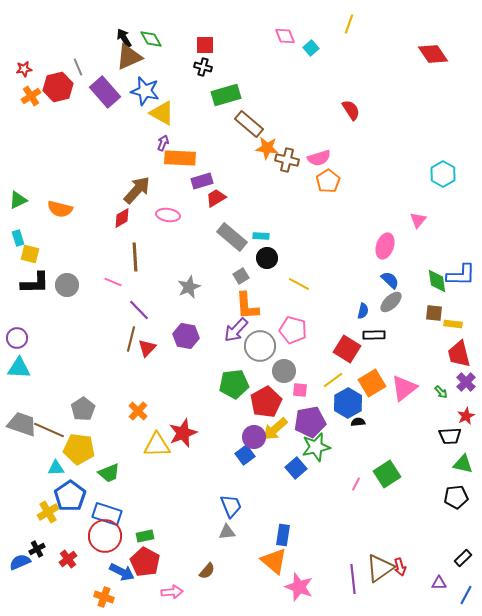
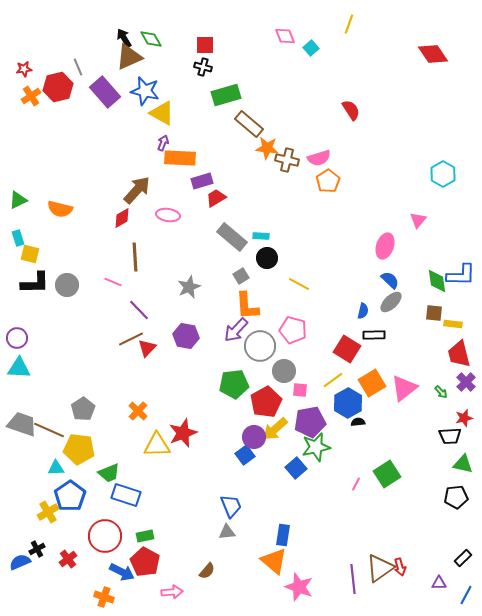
brown line at (131, 339): rotated 50 degrees clockwise
red star at (466, 416): moved 2 px left, 2 px down; rotated 12 degrees clockwise
blue rectangle at (107, 514): moved 19 px right, 19 px up
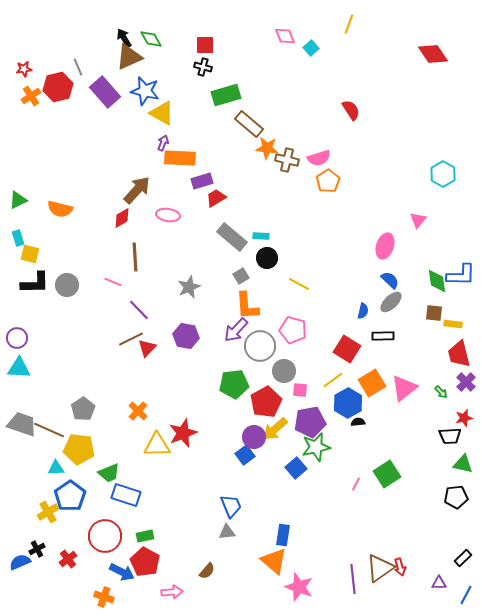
black rectangle at (374, 335): moved 9 px right, 1 px down
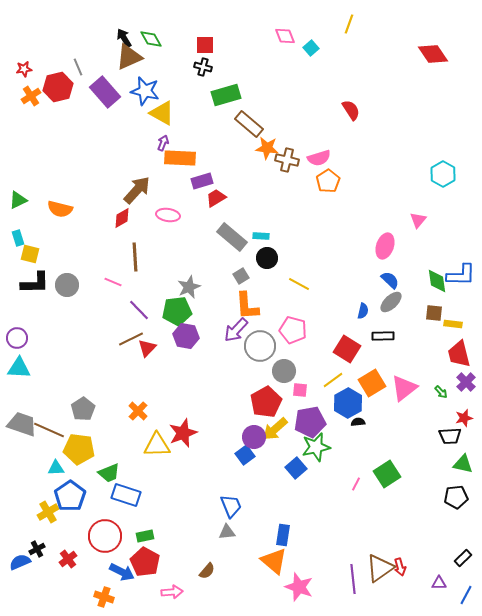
green pentagon at (234, 384): moved 57 px left, 73 px up
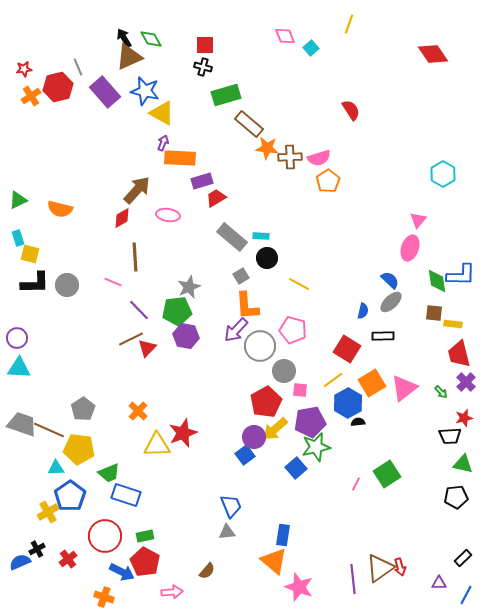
brown cross at (287, 160): moved 3 px right, 3 px up; rotated 15 degrees counterclockwise
pink ellipse at (385, 246): moved 25 px right, 2 px down
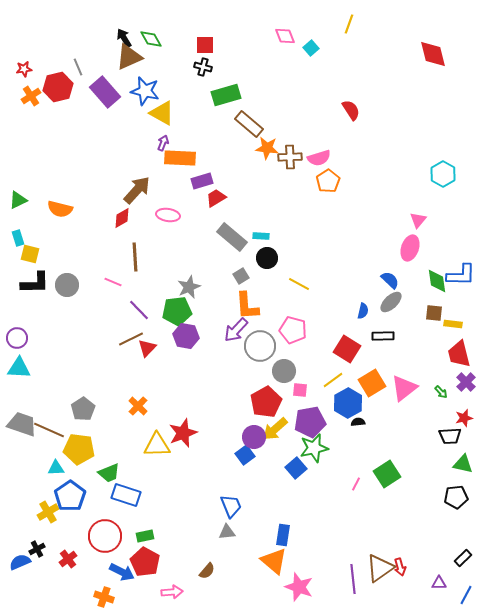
red diamond at (433, 54): rotated 20 degrees clockwise
orange cross at (138, 411): moved 5 px up
green star at (316, 447): moved 2 px left, 1 px down
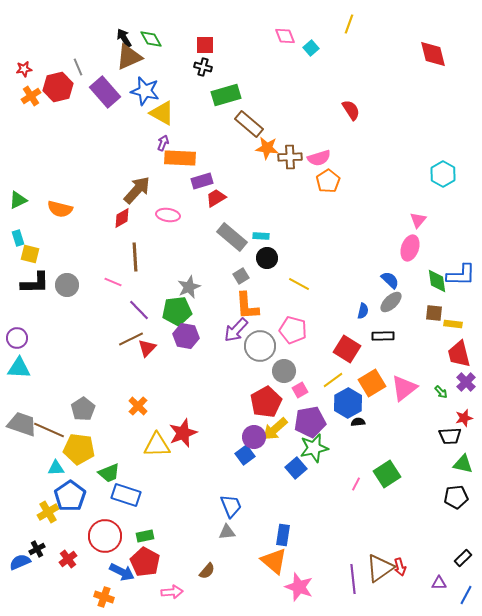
pink square at (300, 390): rotated 35 degrees counterclockwise
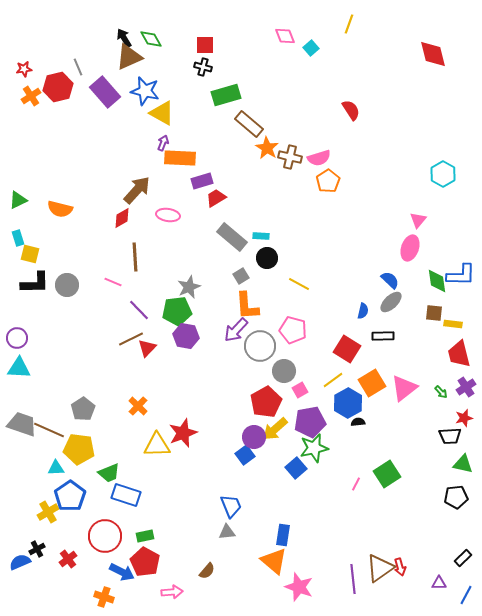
orange star at (267, 148): rotated 25 degrees clockwise
brown cross at (290, 157): rotated 15 degrees clockwise
purple cross at (466, 382): moved 5 px down; rotated 12 degrees clockwise
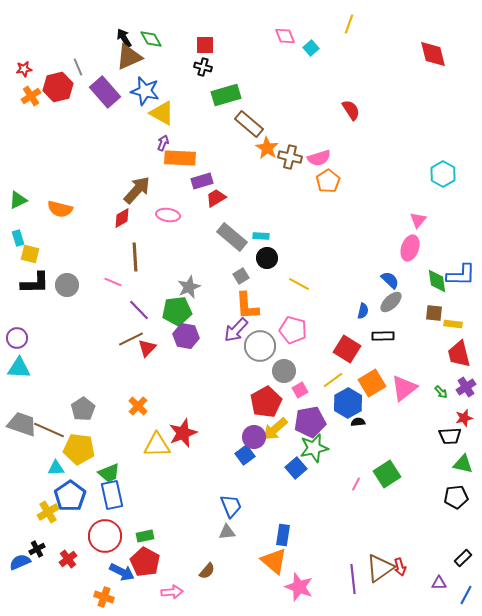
blue rectangle at (126, 495): moved 14 px left; rotated 60 degrees clockwise
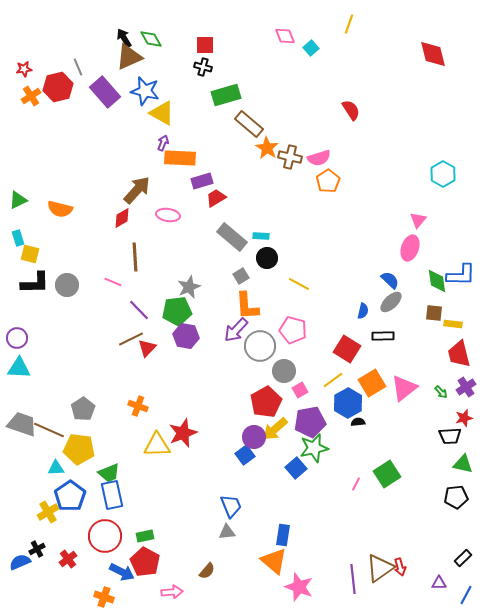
orange cross at (138, 406): rotated 24 degrees counterclockwise
